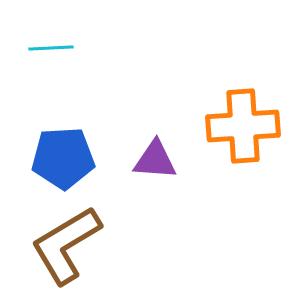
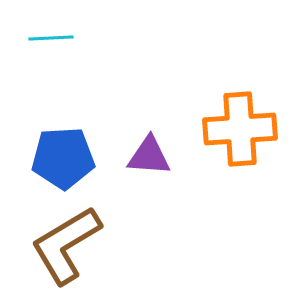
cyan line: moved 10 px up
orange cross: moved 3 px left, 3 px down
purple triangle: moved 6 px left, 4 px up
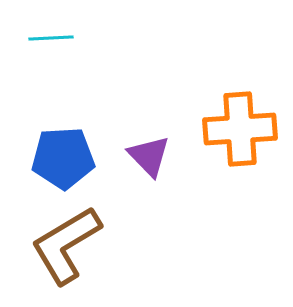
purple triangle: rotated 42 degrees clockwise
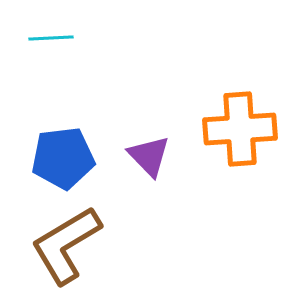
blue pentagon: rotated 4 degrees counterclockwise
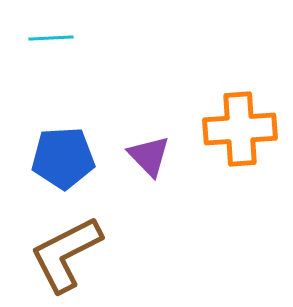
blue pentagon: rotated 4 degrees clockwise
brown L-shape: moved 9 px down; rotated 4 degrees clockwise
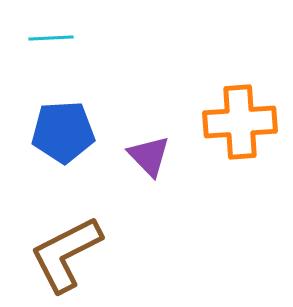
orange cross: moved 7 px up
blue pentagon: moved 26 px up
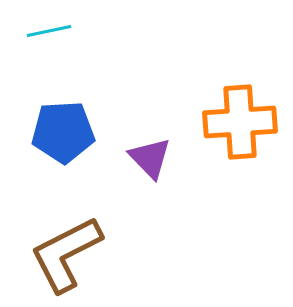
cyan line: moved 2 px left, 7 px up; rotated 9 degrees counterclockwise
purple triangle: moved 1 px right, 2 px down
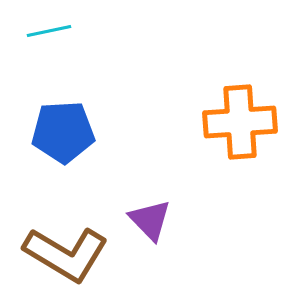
purple triangle: moved 62 px down
brown L-shape: rotated 122 degrees counterclockwise
